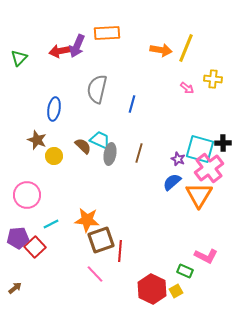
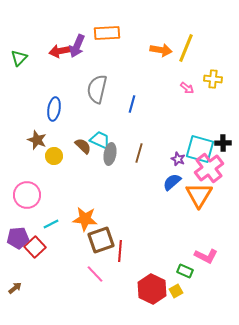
orange star: moved 2 px left, 1 px up
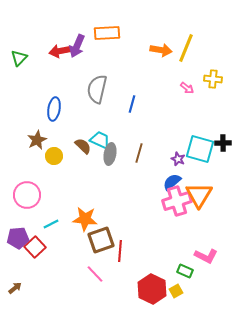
brown star: rotated 24 degrees clockwise
pink cross: moved 32 px left, 33 px down; rotated 20 degrees clockwise
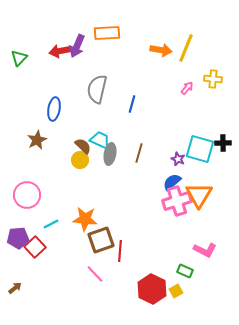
pink arrow: rotated 88 degrees counterclockwise
yellow circle: moved 26 px right, 4 px down
pink L-shape: moved 1 px left, 6 px up
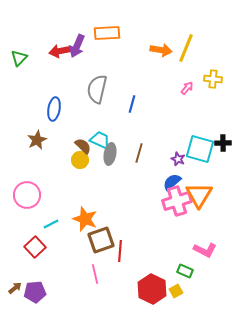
orange star: rotated 15 degrees clockwise
purple pentagon: moved 17 px right, 54 px down
pink line: rotated 30 degrees clockwise
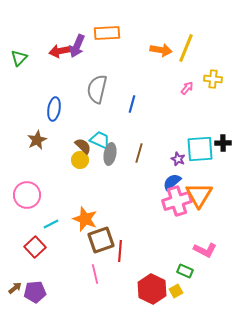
cyan square: rotated 20 degrees counterclockwise
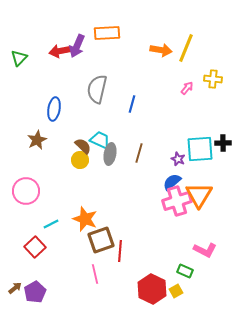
pink circle: moved 1 px left, 4 px up
purple pentagon: rotated 25 degrees counterclockwise
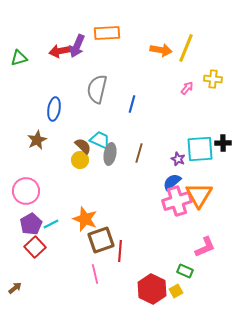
green triangle: rotated 30 degrees clockwise
pink L-shape: moved 3 px up; rotated 50 degrees counterclockwise
purple pentagon: moved 4 px left, 68 px up
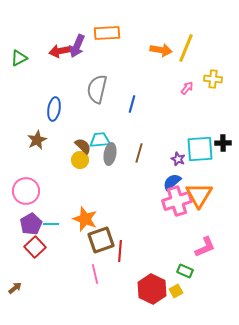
green triangle: rotated 12 degrees counterclockwise
cyan trapezoid: rotated 30 degrees counterclockwise
cyan line: rotated 28 degrees clockwise
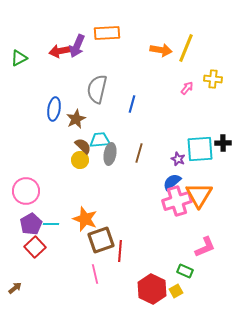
brown star: moved 39 px right, 21 px up
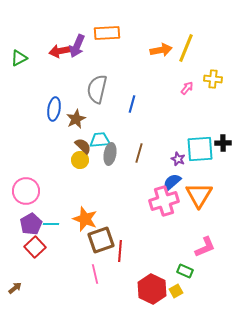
orange arrow: rotated 20 degrees counterclockwise
pink cross: moved 13 px left
